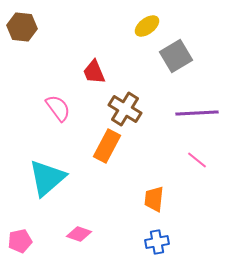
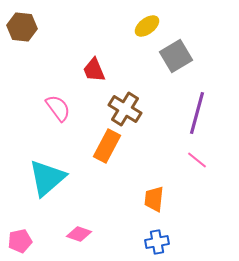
red trapezoid: moved 2 px up
purple line: rotated 72 degrees counterclockwise
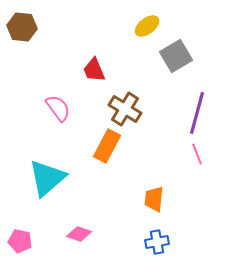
pink line: moved 6 px up; rotated 30 degrees clockwise
pink pentagon: rotated 25 degrees clockwise
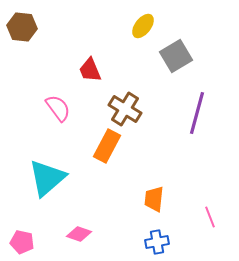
yellow ellipse: moved 4 px left; rotated 15 degrees counterclockwise
red trapezoid: moved 4 px left
pink line: moved 13 px right, 63 px down
pink pentagon: moved 2 px right, 1 px down
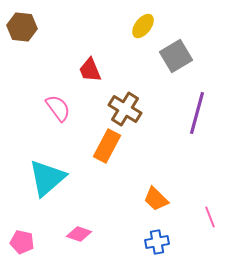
orange trapezoid: moved 2 px right; rotated 52 degrees counterclockwise
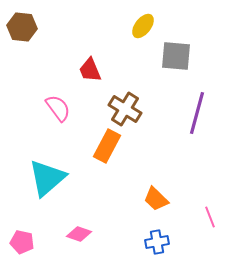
gray square: rotated 36 degrees clockwise
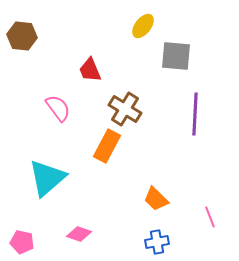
brown hexagon: moved 9 px down
purple line: moved 2 px left, 1 px down; rotated 12 degrees counterclockwise
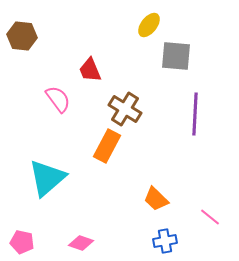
yellow ellipse: moved 6 px right, 1 px up
pink semicircle: moved 9 px up
pink line: rotated 30 degrees counterclockwise
pink diamond: moved 2 px right, 9 px down
blue cross: moved 8 px right, 1 px up
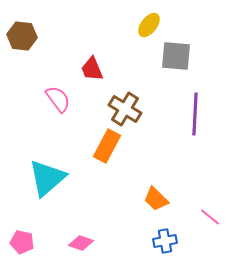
red trapezoid: moved 2 px right, 1 px up
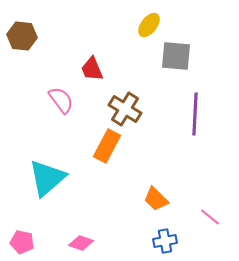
pink semicircle: moved 3 px right, 1 px down
